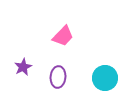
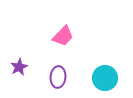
purple star: moved 4 px left
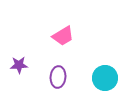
pink trapezoid: rotated 15 degrees clockwise
purple star: moved 2 px up; rotated 24 degrees clockwise
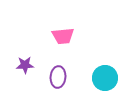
pink trapezoid: rotated 25 degrees clockwise
purple star: moved 6 px right
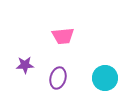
purple ellipse: moved 1 px down; rotated 10 degrees clockwise
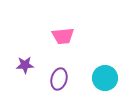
purple ellipse: moved 1 px right, 1 px down
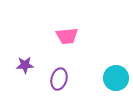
pink trapezoid: moved 4 px right
cyan circle: moved 11 px right
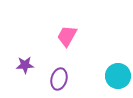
pink trapezoid: rotated 125 degrees clockwise
cyan circle: moved 2 px right, 2 px up
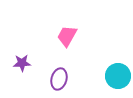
purple star: moved 3 px left, 2 px up
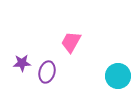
pink trapezoid: moved 4 px right, 6 px down
purple ellipse: moved 12 px left, 7 px up
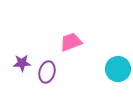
pink trapezoid: rotated 40 degrees clockwise
cyan circle: moved 7 px up
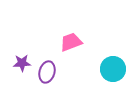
cyan circle: moved 5 px left
